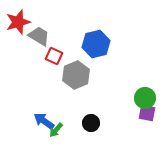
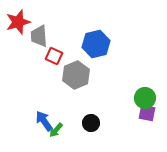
gray trapezoid: rotated 125 degrees counterclockwise
blue arrow: rotated 20 degrees clockwise
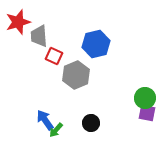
blue arrow: moved 1 px right, 1 px up
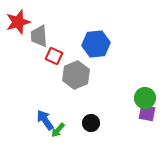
blue hexagon: rotated 8 degrees clockwise
green arrow: moved 2 px right
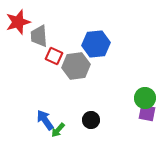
gray hexagon: moved 9 px up; rotated 16 degrees clockwise
black circle: moved 3 px up
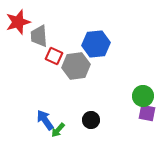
green circle: moved 2 px left, 2 px up
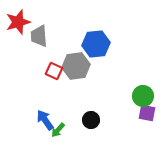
red square: moved 15 px down
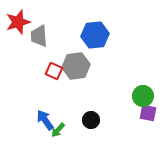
blue hexagon: moved 1 px left, 9 px up
purple square: moved 1 px right
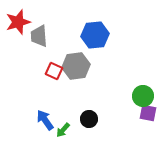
black circle: moved 2 px left, 1 px up
green arrow: moved 5 px right
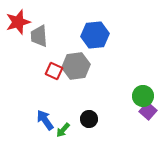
purple square: moved 2 px up; rotated 30 degrees clockwise
